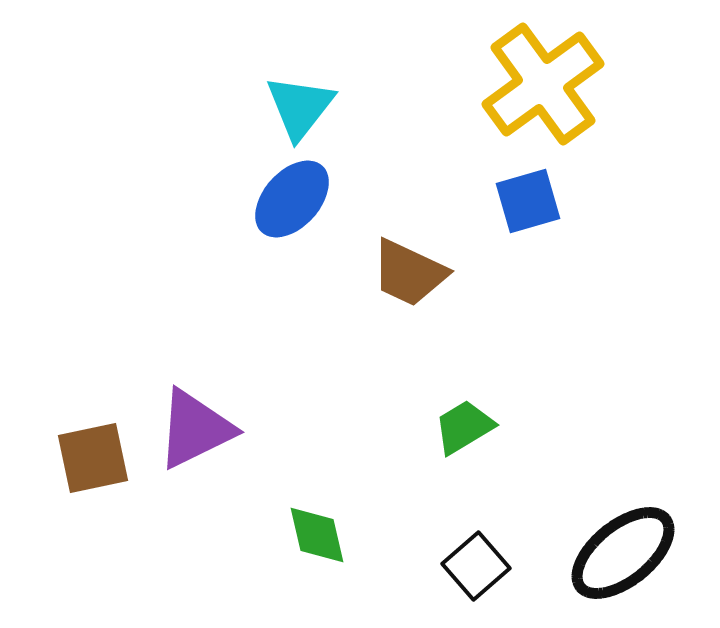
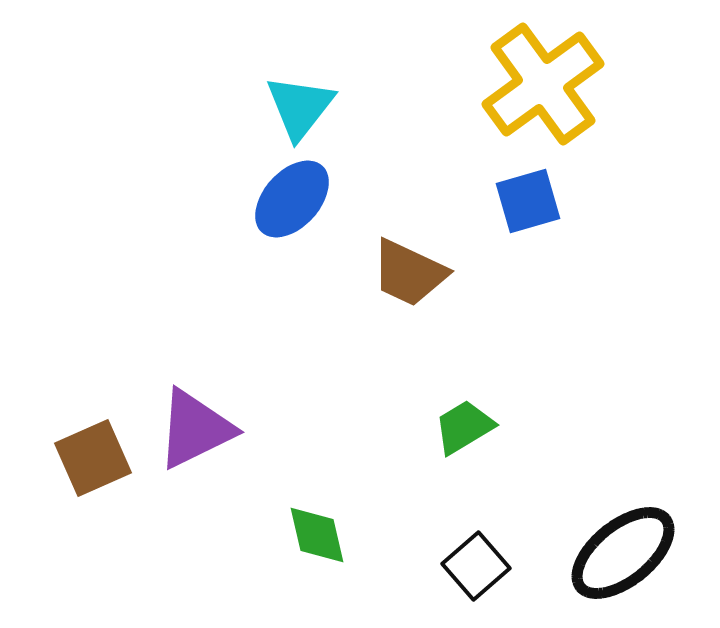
brown square: rotated 12 degrees counterclockwise
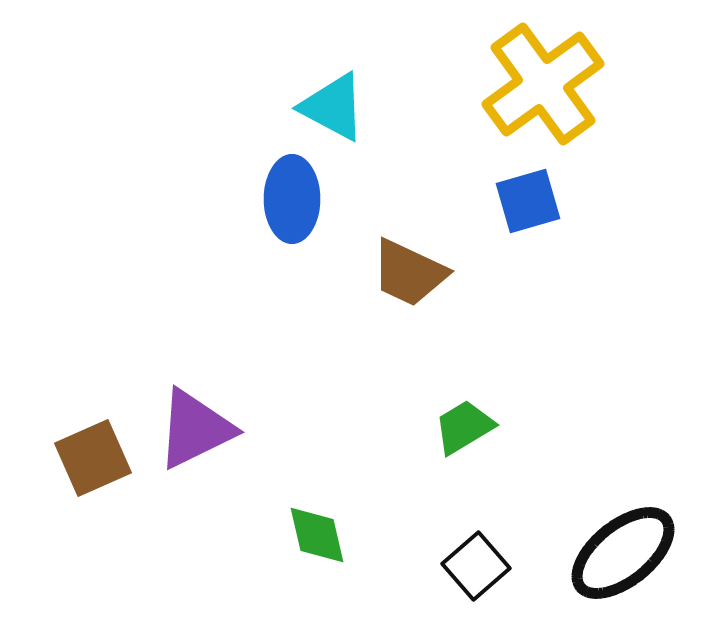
cyan triangle: moved 33 px right; rotated 40 degrees counterclockwise
blue ellipse: rotated 42 degrees counterclockwise
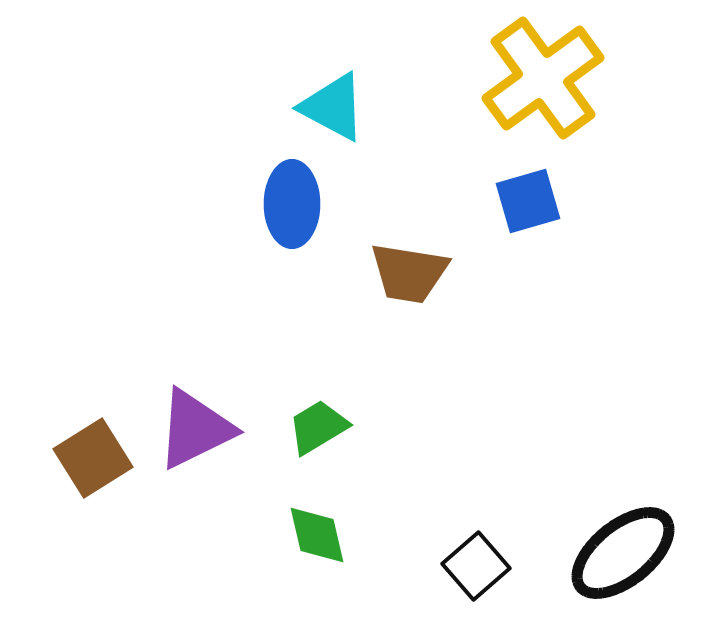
yellow cross: moved 6 px up
blue ellipse: moved 5 px down
brown trapezoid: rotated 16 degrees counterclockwise
green trapezoid: moved 146 px left
brown square: rotated 8 degrees counterclockwise
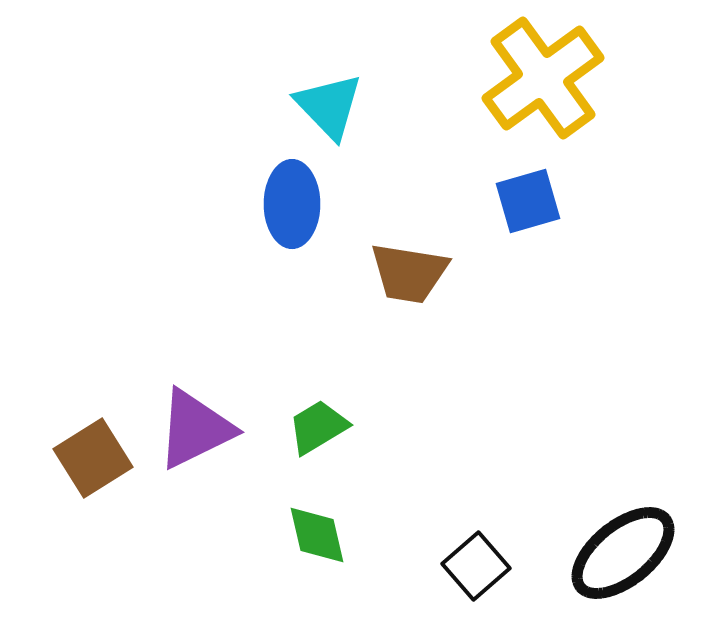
cyan triangle: moved 4 px left, 1 px up; rotated 18 degrees clockwise
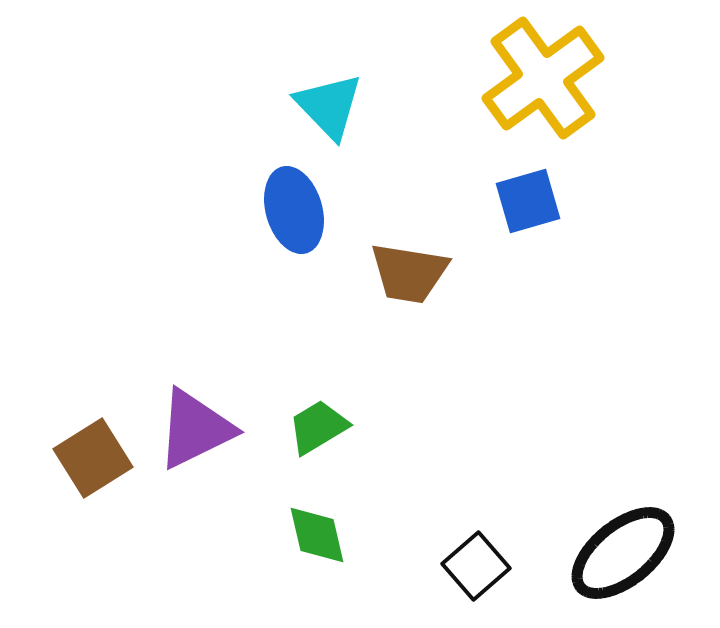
blue ellipse: moved 2 px right, 6 px down; rotated 16 degrees counterclockwise
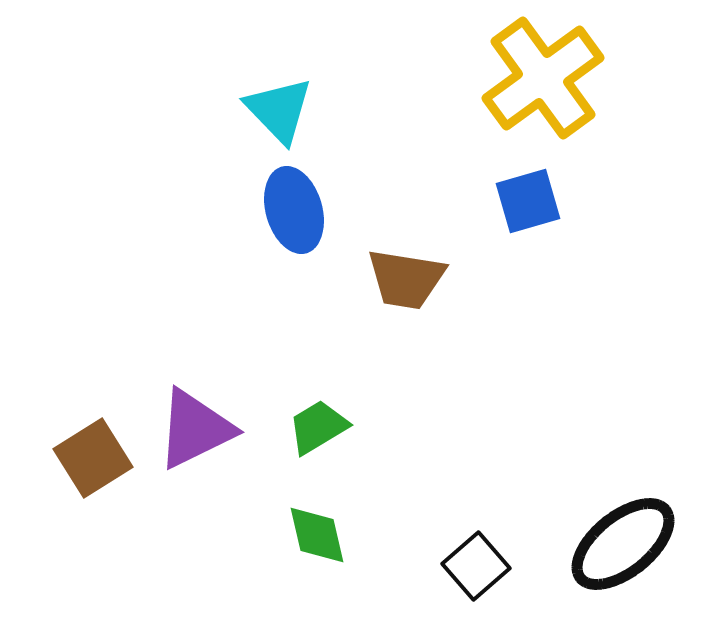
cyan triangle: moved 50 px left, 4 px down
brown trapezoid: moved 3 px left, 6 px down
black ellipse: moved 9 px up
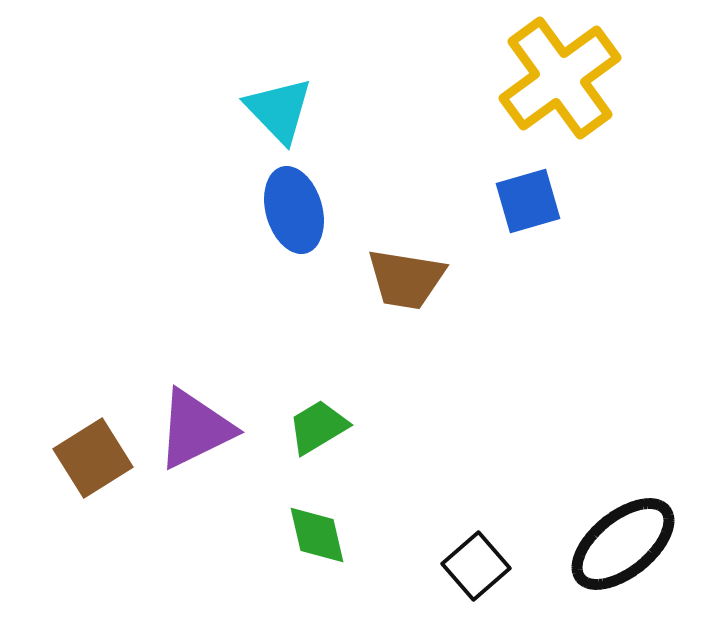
yellow cross: moved 17 px right
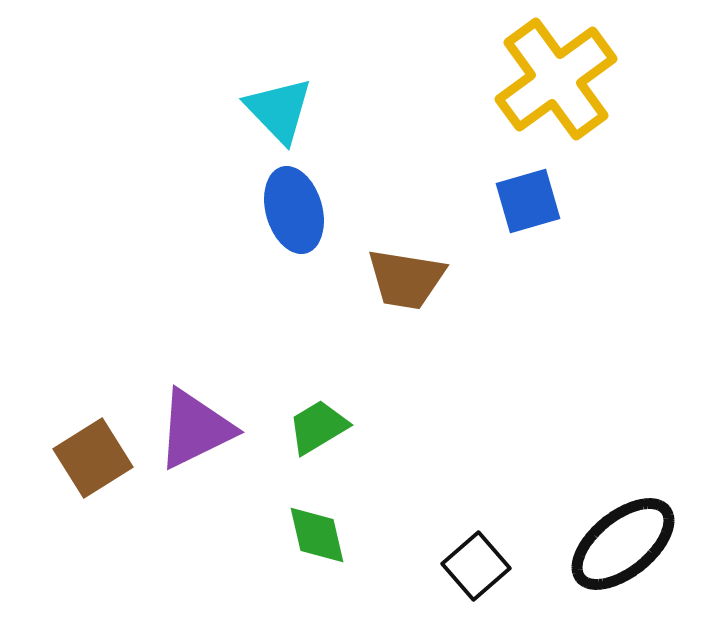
yellow cross: moved 4 px left, 1 px down
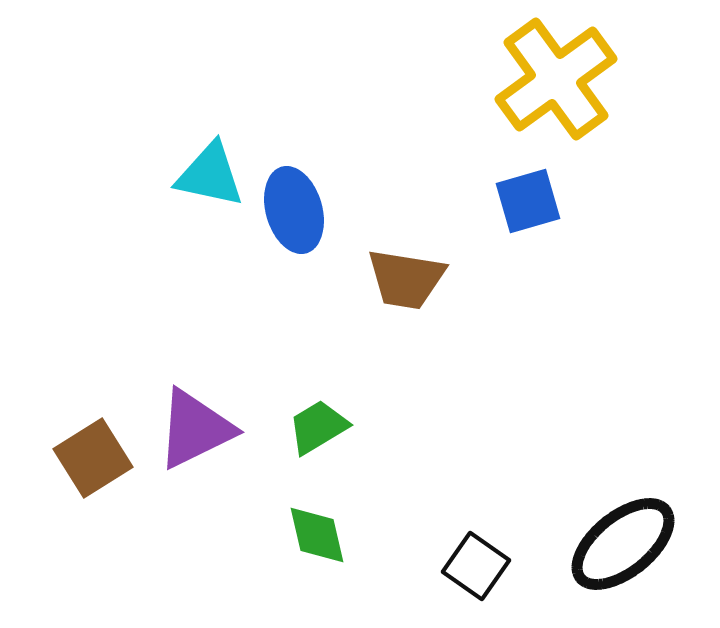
cyan triangle: moved 69 px left, 65 px down; rotated 34 degrees counterclockwise
black square: rotated 14 degrees counterclockwise
